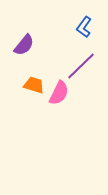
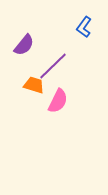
purple line: moved 28 px left
pink semicircle: moved 1 px left, 8 px down
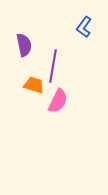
purple semicircle: rotated 50 degrees counterclockwise
purple line: rotated 36 degrees counterclockwise
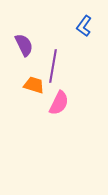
blue L-shape: moved 1 px up
purple semicircle: rotated 15 degrees counterclockwise
pink semicircle: moved 1 px right, 2 px down
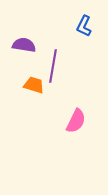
blue L-shape: rotated 10 degrees counterclockwise
purple semicircle: rotated 55 degrees counterclockwise
pink semicircle: moved 17 px right, 18 px down
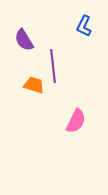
purple semicircle: moved 5 px up; rotated 130 degrees counterclockwise
purple line: rotated 16 degrees counterclockwise
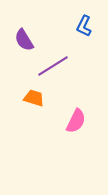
purple line: rotated 64 degrees clockwise
orange trapezoid: moved 13 px down
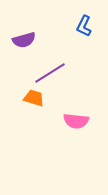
purple semicircle: rotated 75 degrees counterclockwise
purple line: moved 3 px left, 7 px down
pink semicircle: rotated 70 degrees clockwise
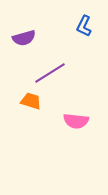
purple semicircle: moved 2 px up
orange trapezoid: moved 3 px left, 3 px down
